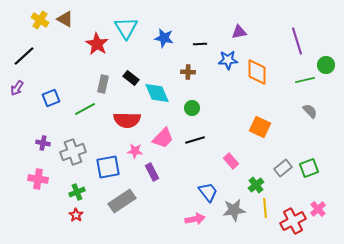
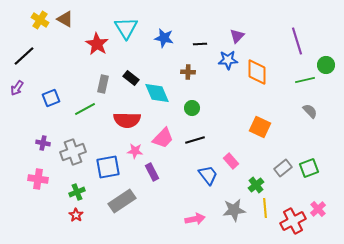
purple triangle at (239, 32): moved 2 px left, 4 px down; rotated 35 degrees counterclockwise
blue trapezoid at (208, 192): moved 17 px up
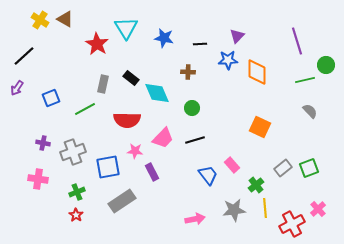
pink rectangle at (231, 161): moved 1 px right, 4 px down
red cross at (293, 221): moved 1 px left, 3 px down
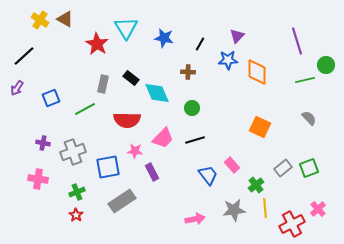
black line at (200, 44): rotated 56 degrees counterclockwise
gray semicircle at (310, 111): moved 1 px left, 7 px down
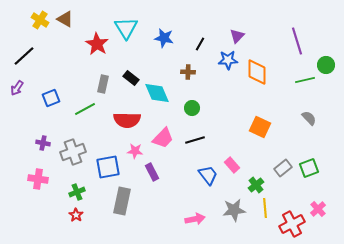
gray rectangle at (122, 201): rotated 44 degrees counterclockwise
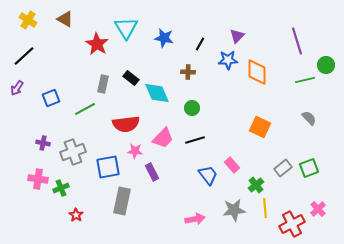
yellow cross at (40, 20): moved 12 px left
red semicircle at (127, 120): moved 1 px left, 4 px down; rotated 8 degrees counterclockwise
green cross at (77, 192): moved 16 px left, 4 px up
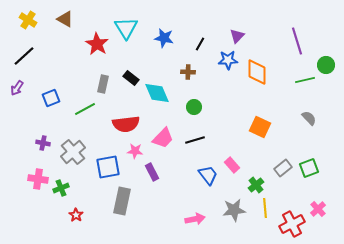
green circle at (192, 108): moved 2 px right, 1 px up
gray cross at (73, 152): rotated 20 degrees counterclockwise
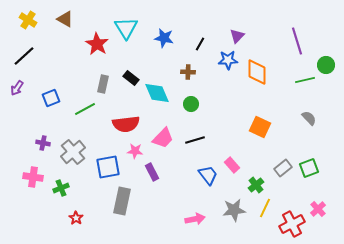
green circle at (194, 107): moved 3 px left, 3 px up
pink cross at (38, 179): moved 5 px left, 2 px up
yellow line at (265, 208): rotated 30 degrees clockwise
red star at (76, 215): moved 3 px down
